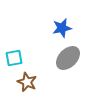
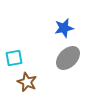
blue star: moved 2 px right
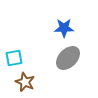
blue star: rotated 12 degrees clockwise
brown star: moved 2 px left
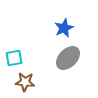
blue star: rotated 24 degrees counterclockwise
brown star: rotated 18 degrees counterclockwise
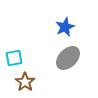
blue star: moved 1 px right, 1 px up
brown star: rotated 30 degrees clockwise
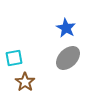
blue star: moved 1 px right, 1 px down; rotated 18 degrees counterclockwise
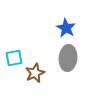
gray ellipse: rotated 40 degrees counterclockwise
brown star: moved 10 px right, 9 px up; rotated 12 degrees clockwise
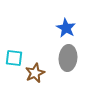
cyan square: rotated 18 degrees clockwise
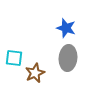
blue star: rotated 12 degrees counterclockwise
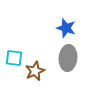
brown star: moved 2 px up
